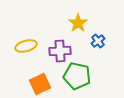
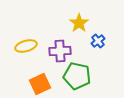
yellow star: moved 1 px right
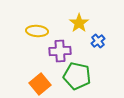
yellow ellipse: moved 11 px right, 15 px up; rotated 20 degrees clockwise
orange square: rotated 15 degrees counterclockwise
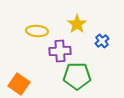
yellow star: moved 2 px left, 1 px down
blue cross: moved 4 px right
green pentagon: rotated 12 degrees counterclockwise
orange square: moved 21 px left; rotated 15 degrees counterclockwise
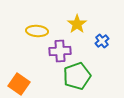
green pentagon: rotated 20 degrees counterclockwise
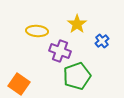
purple cross: rotated 25 degrees clockwise
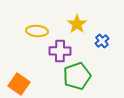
purple cross: rotated 20 degrees counterclockwise
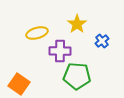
yellow ellipse: moved 2 px down; rotated 20 degrees counterclockwise
green pentagon: rotated 24 degrees clockwise
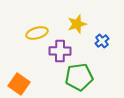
yellow star: rotated 18 degrees clockwise
green pentagon: moved 2 px right, 1 px down; rotated 12 degrees counterclockwise
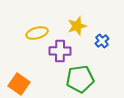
yellow star: moved 2 px down
green pentagon: moved 1 px right, 2 px down
